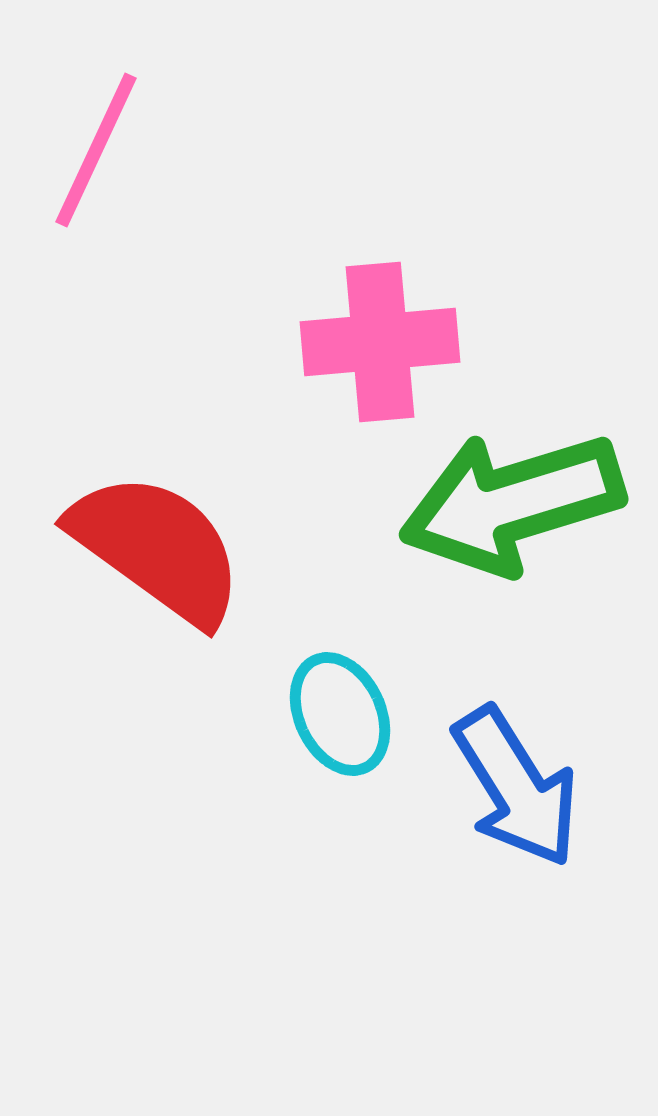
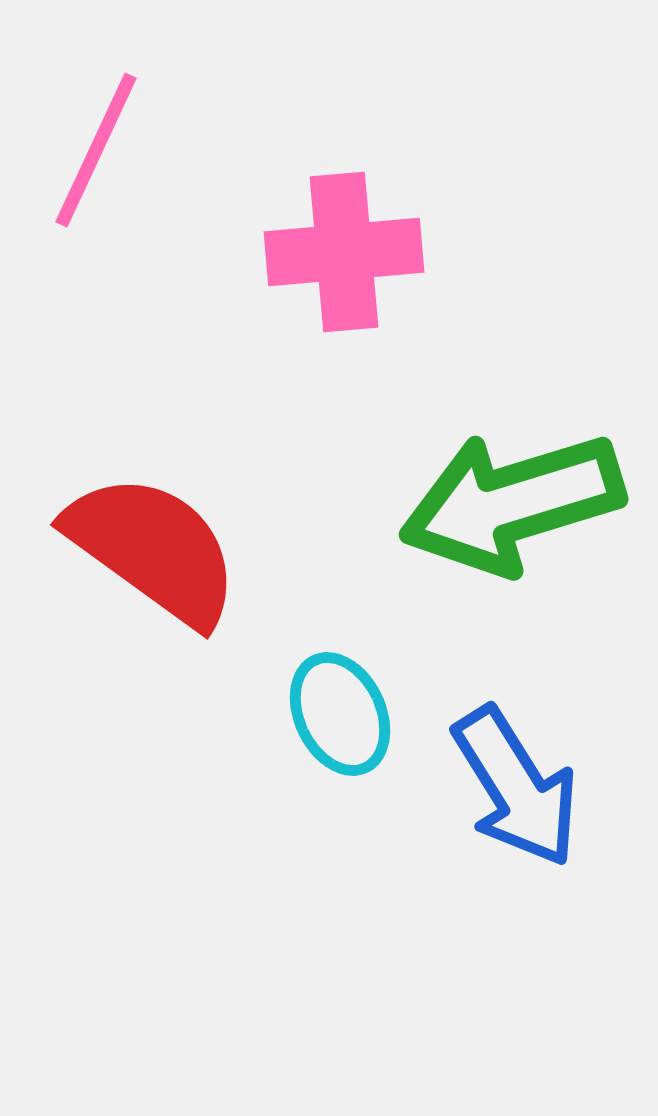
pink cross: moved 36 px left, 90 px up
red semicircle: moved 4 px left, 1 px down
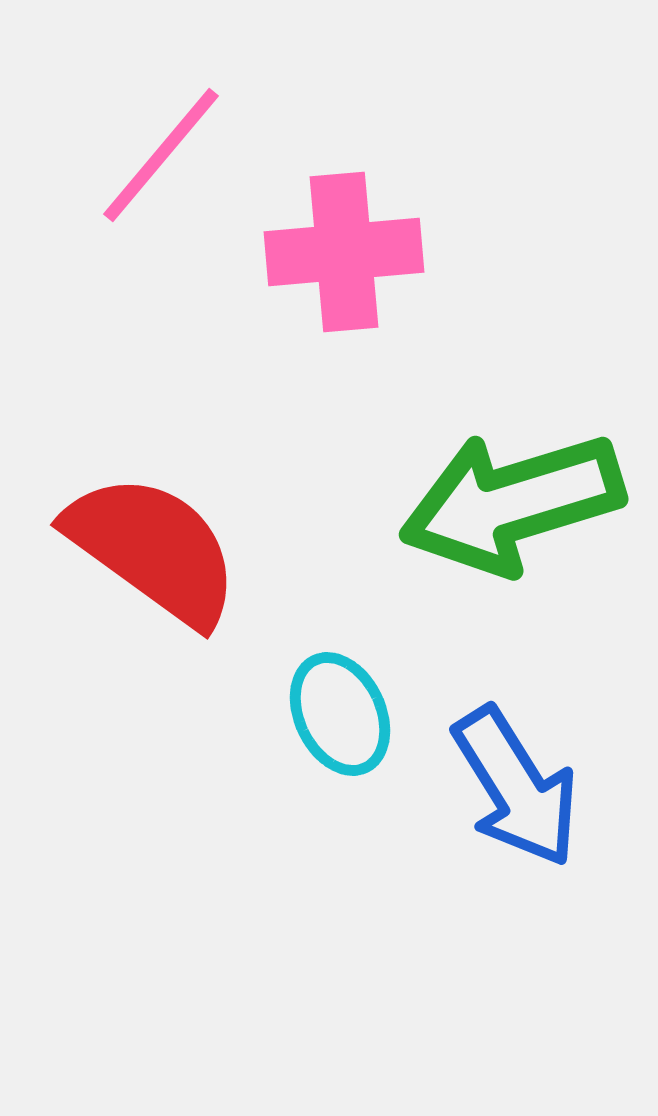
pink line: moved 65 px right, 5 px down; rotated 15 degrees clockwise
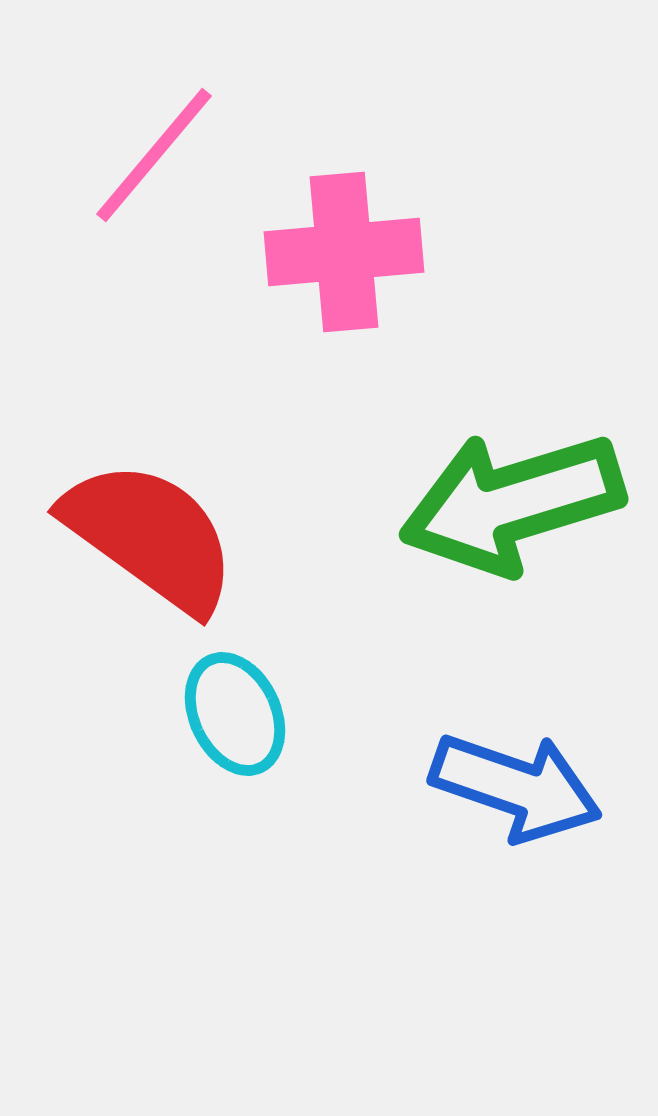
pink line: moved 7 px left
red semicircle: moved 3 px left, 13 px up
cyan ellipse: moved 105 px left
blue arrow: rotated 39 degrees counterclockwise
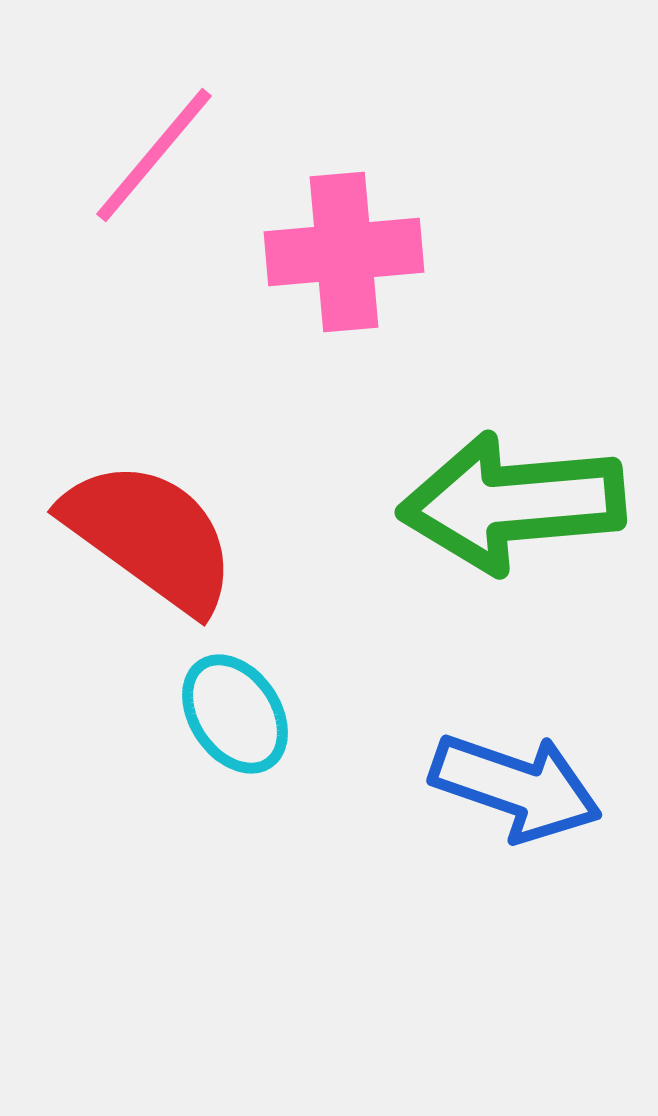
green arrow: rotated 12 degrees clockwise
cyan ellipse: rotated 9 degrees counterclockwise
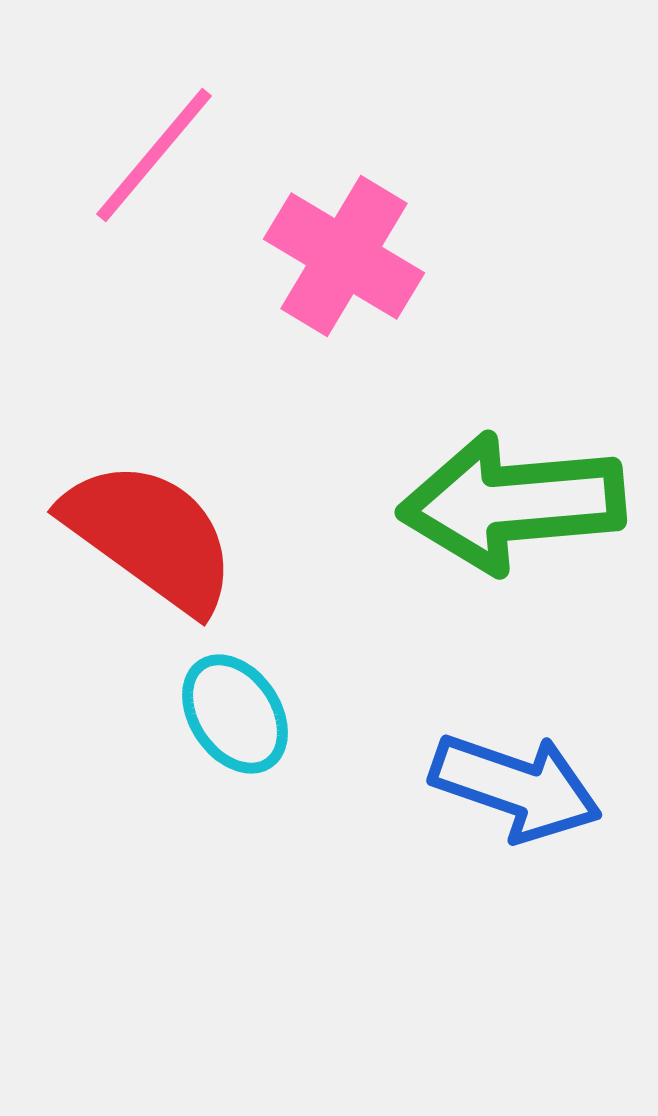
pink cross: moved 4 px down; rotated 36 degrees clockwise
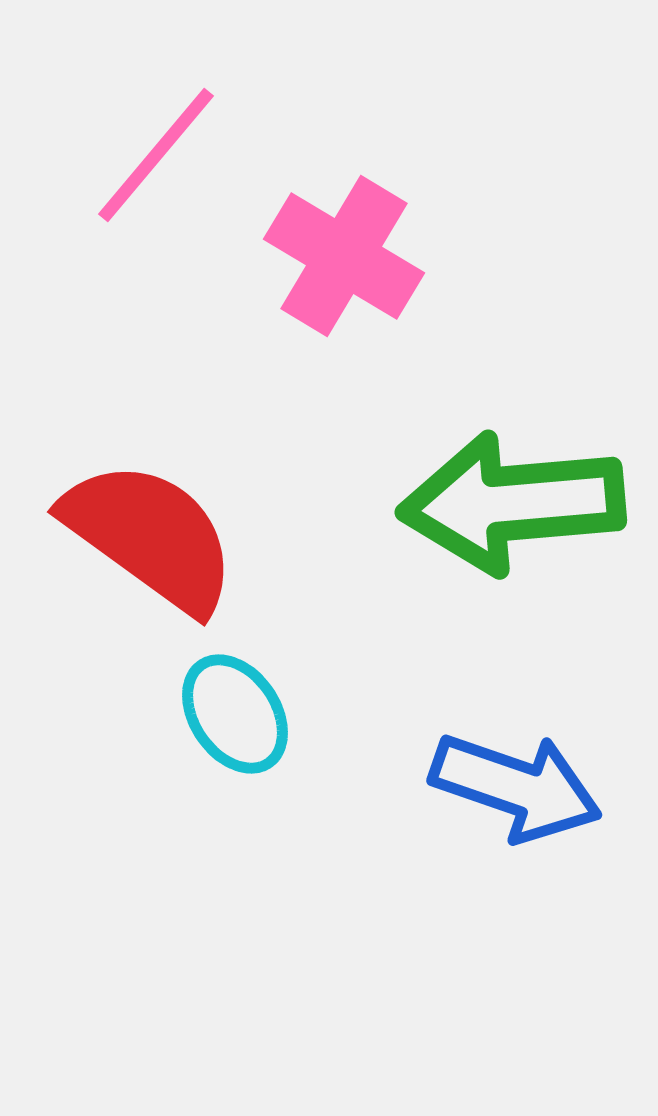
pink line: moved 2 px right
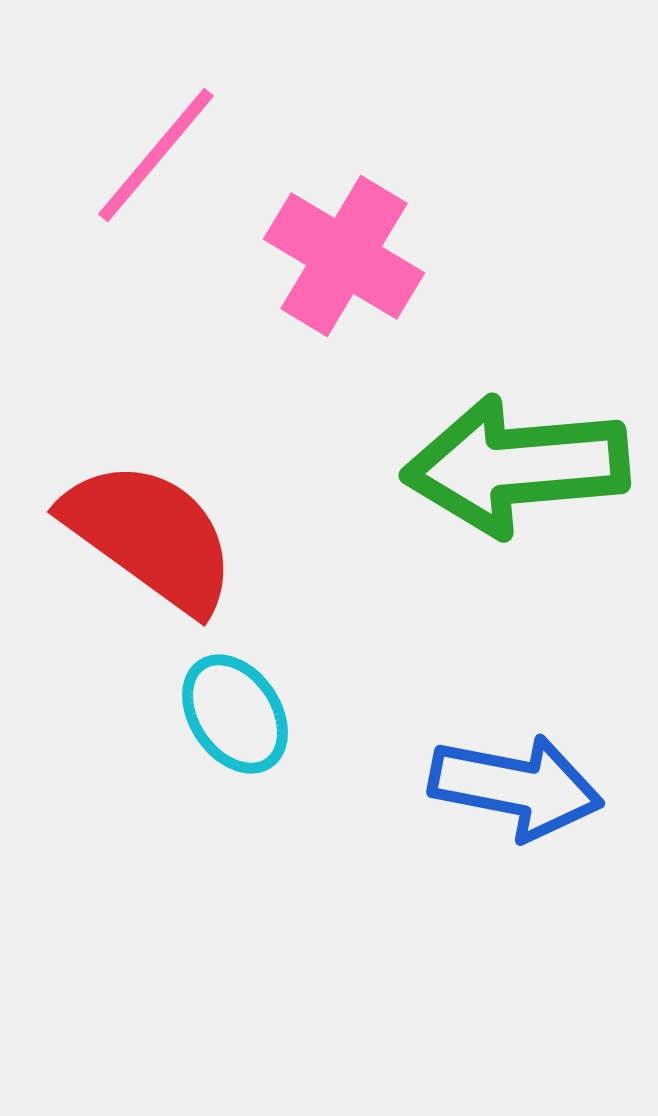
green arrow: moved 4 px right, 37 px up
blue arrow: rotated 8 degrees counterclockwise
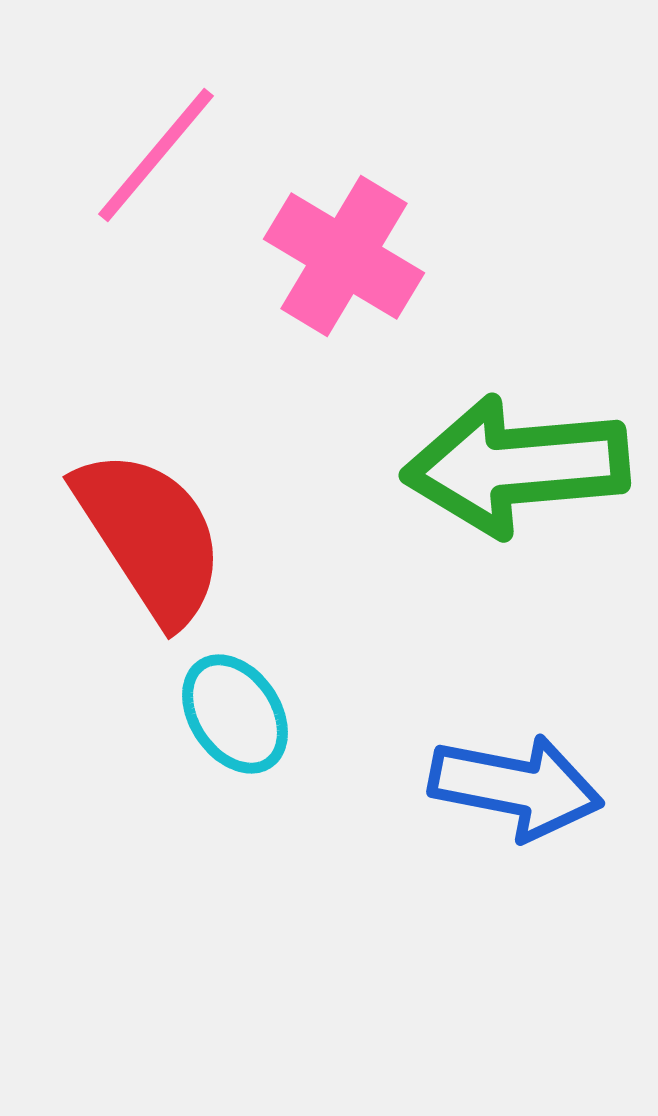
red semicircle: rotated 21 degrees clockwise
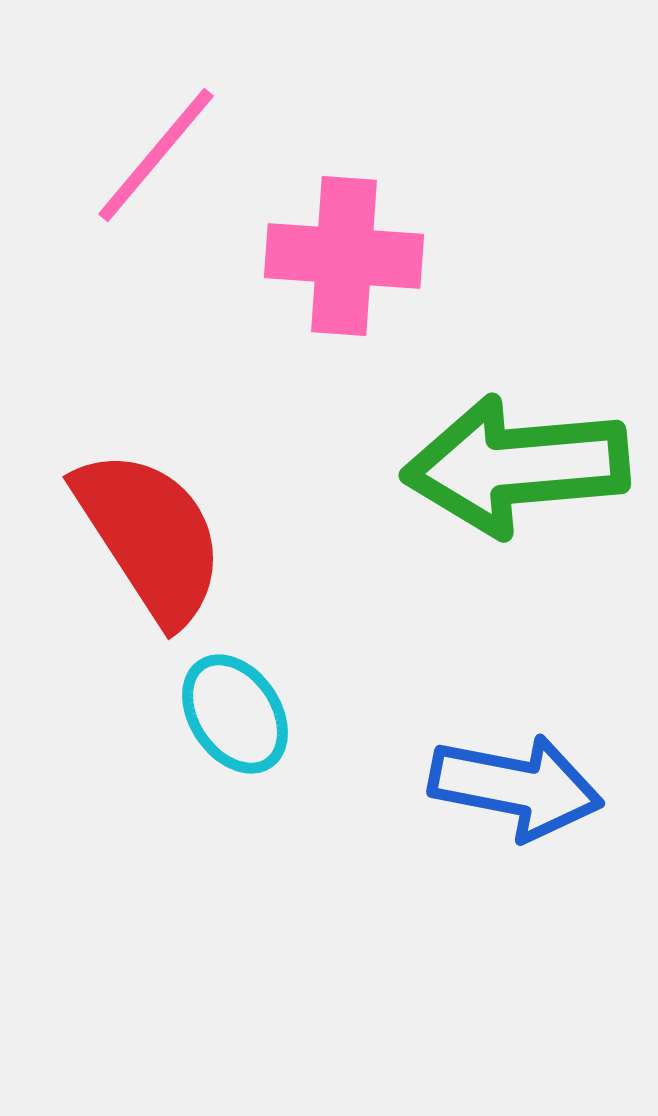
pink cross: rotated 27 degrees counterclockwise
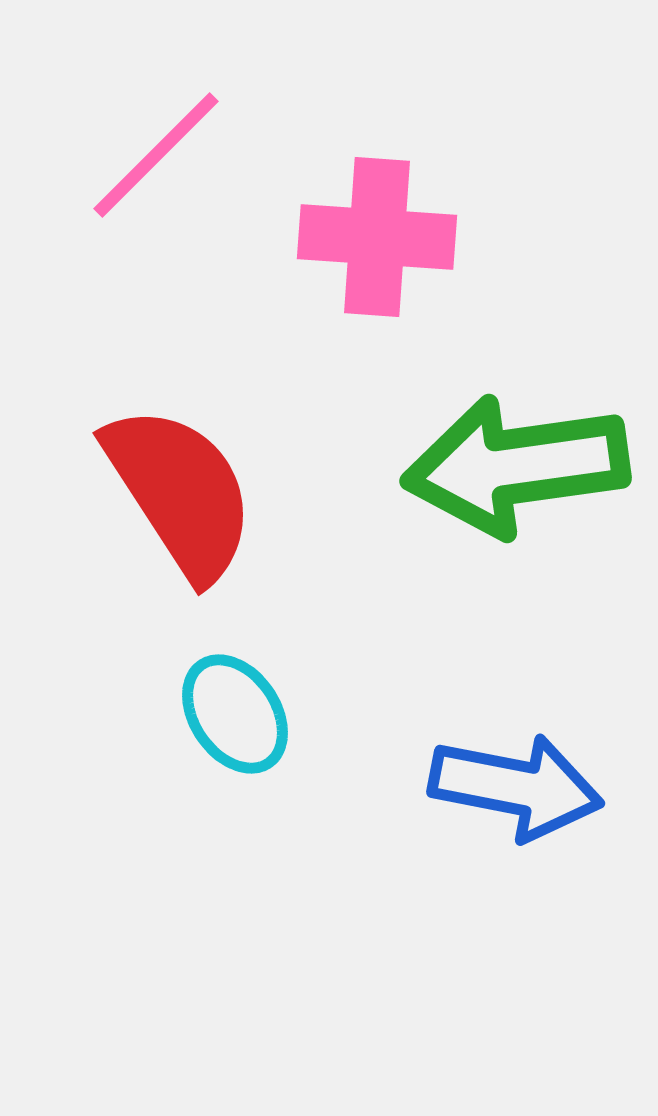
pink line: rotated 5 degrees clockwise
pink cross: moved 33 px right, 19 px up
green arrow: rotated 3 degrees counterclockwise
red semicircle: moved 30 px right, 44 px up
